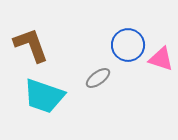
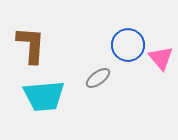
brown L-shape: rotated 24 degrees clockwise
pink triangle: moved 1 px up; rotated 32 degrees clockwise
cyan trapezoid: rotated 24 degrees counterclockwise
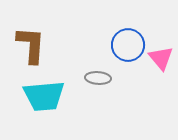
gray ellipse: rotated 40 degrees clockwise
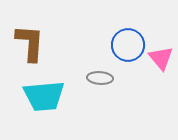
brown L-shape: moved 1 px left, 2 px up
gray ellipse: moved 2 px right
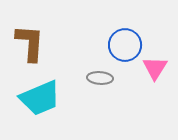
blue circle: moved 3 px left
pink triangle: moved 6 px left, 10 px down; rotated 12 degrees clockwise
cyan trapezoid: moved 4 px left, 2 px down; rotated 18 degrees counterclockwise
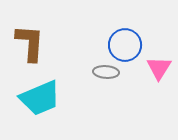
pink triangle: moved 4 px right
gray ellipse: moved 6 px right, 6 px up
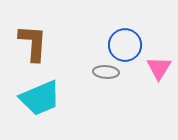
brown L-shape: moved 3 px right
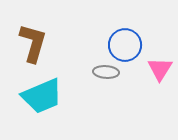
brown L-shape: rotated 12 degrees clockwise
pink triangle: moved 1 px right, 1 px down
cyan trapezoid: moved 2 px right, 2 px up
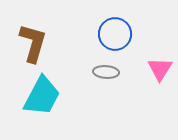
blue circle: moved 10 px left, 11 px up
cyan trapezoid: rotated 39 degrees counterclockwise
